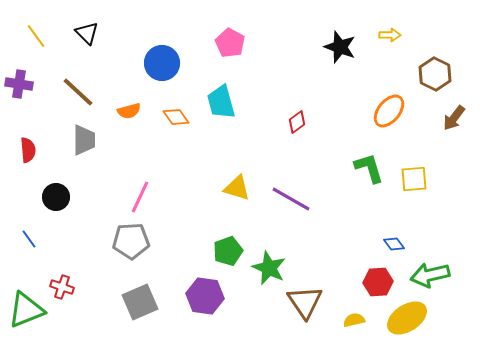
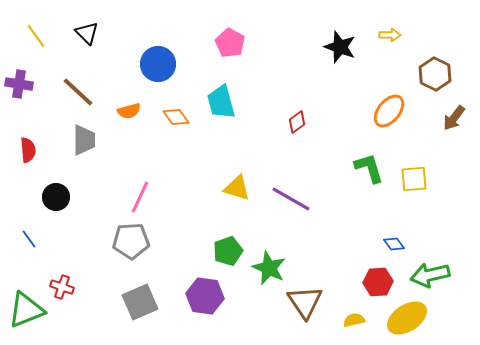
blue circle: moved 4 px left, 1 px down
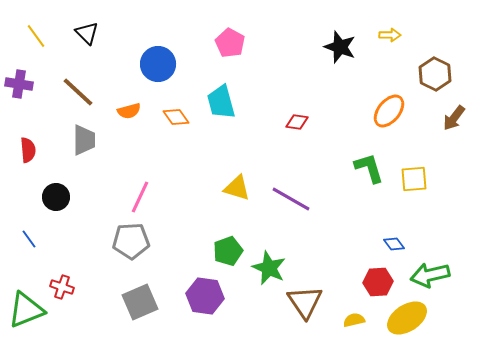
red diamond: rotated 45 degrees clockwise
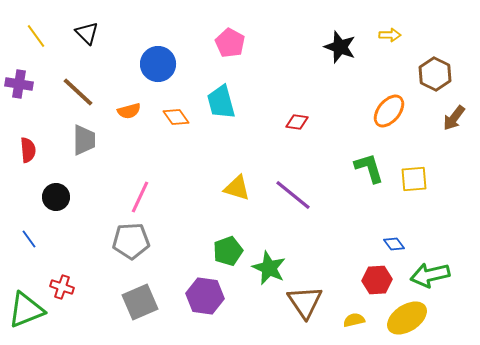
purple line: moved 2 px right, 4 px up; rotated 9 degrees clockwise
red hexagon: moved 1 px left, 2 px up
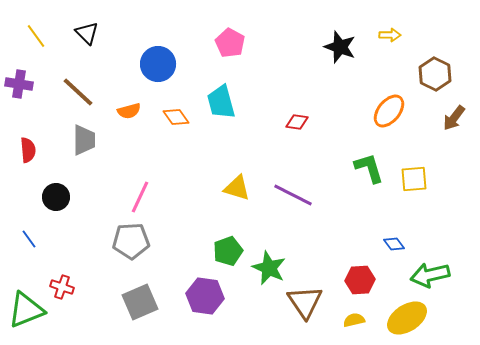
purple line: rotated 12 degrees counterclockwise
red hexagon: moved 17 px left
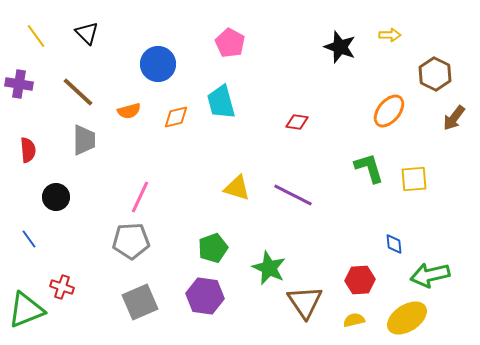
orange diamond: rotated 68 degrees counterclockwise
blue diamond: rotated 30 degrees clockwise
green pentagon: moved 15 px left, 3 px up
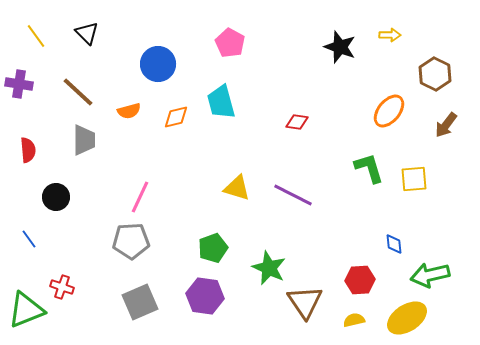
brown arrow: moved 8 px left, 7 px down
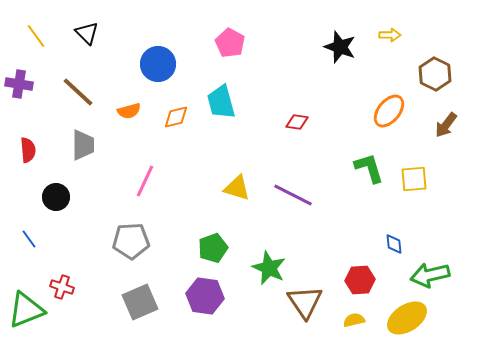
gray trapezoid: moved 1 px left, 5 px down
pink line: moved 5 px right, 16 px up
